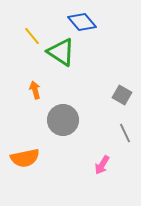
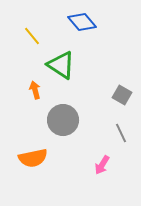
green triangle: moved 13 px down
gray line: moved 4 px left
orange semicircle: moved 8 px right
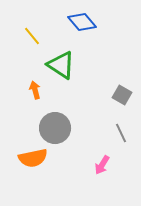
gray circle: moved 8 px left, 8 px down
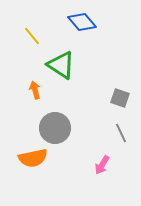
gray square: moved 2 px left, 3 px down; rotated 12 degrees counterclockwise
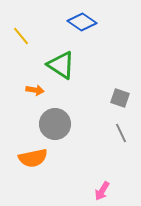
blue diamond: rotated 16 degrees counterclockwise
yellow line: moved 11 px left
orange arrow: rotated 114 degrees clockwise
gray circle: moved 4 px up
pink arrow: moved 26 px down
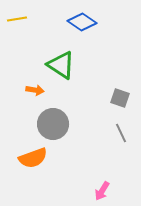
yellow line: moved 4 px left, 17 px up; rotated 60 degrees counterclockwise
gray circle: moved 2 px left
orange semicircle: rotated 8 degrees counterclockwise
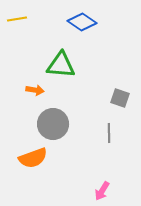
green triangle: rotated 28 degrees counterclockwise
gray line: moved 12 px left; rotated 24 degrees clockwise
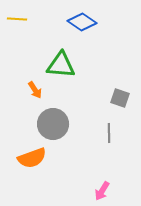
yellow line: rotated 12 degrees clockwise
orange arrow: rotated 48 degrees clockwise
orange semicircle: moved 1 px left
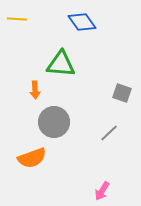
blue diamond: rotated 20 degrees clockwise
green triangle: moved 1 px up
orange arrow: rotated 30 degrees clockwise
gray square: moved 2 px right, 5 px up
gray circle: moved 1 px right, 2 px up
gray line: rotated 48 degrees clockwise
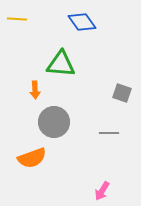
gray line: rotated 42 degrees clockwise
